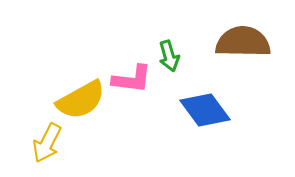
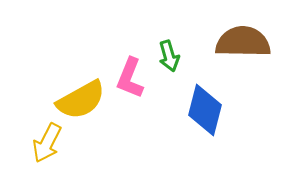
pink L-shape: moved 2 px left, 1 px up; rotated 105 degrees clockwise
blue diamond: rotated 51 degrees clockwise
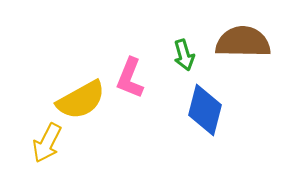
green arrow: moved 15 px right, 1 px up
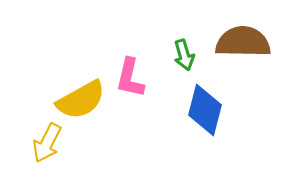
pink L-shape: rotated 9 degrees counterclockwise
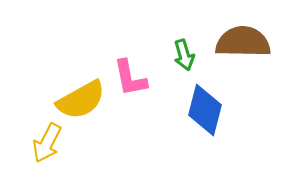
pink L-shape: rotated 24 degrees counterclockwise
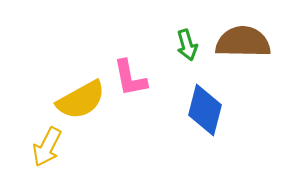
green arrow: moved 3 px right, 10 px up
yellow arrow: moved 4 px down
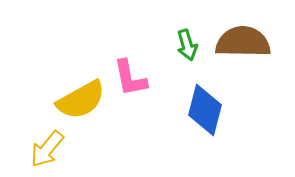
yellow arrow: moved 2 px down; rotated 12 degrees clockwise
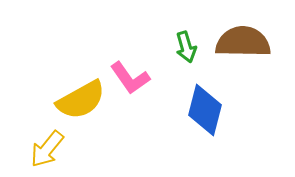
green arrow: moved 1 px left, 2 px down
pink L-shape: rotated 24 degrees counterclockwise
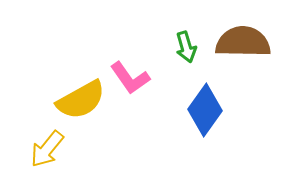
blue diamond: rotated 21 degrees clockwise
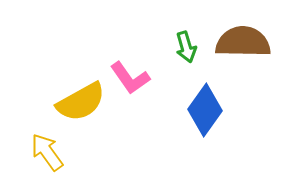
yellow semicircle: moved 2 px down
yellow arrow: moved 3 px down; rotated 105 degrees clockwise
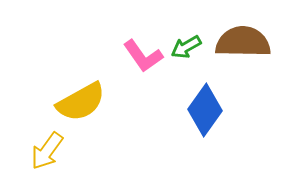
green arrow: rotated 76 degrees clockwise
pink L-shape: moved 13 px right, 22 px up
yellow arrow: moved 1 px up; rotated 108 degrees counterclockwise
